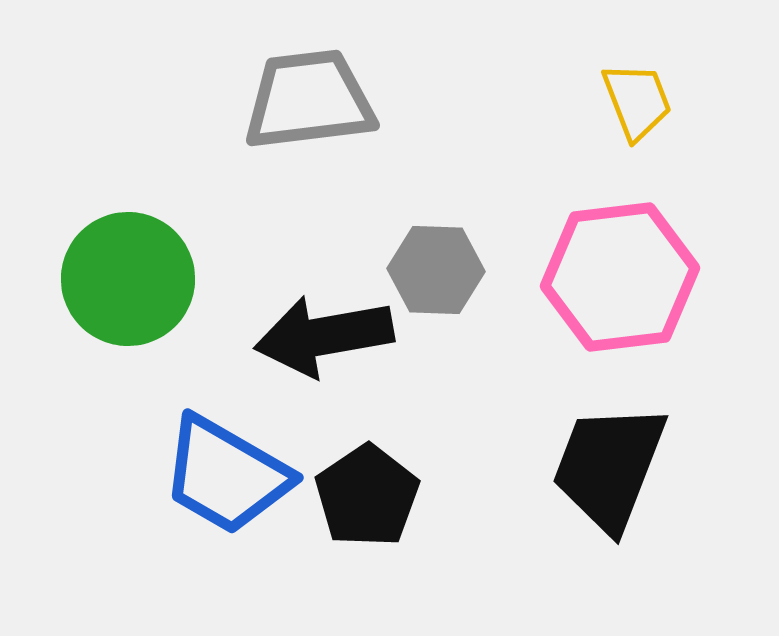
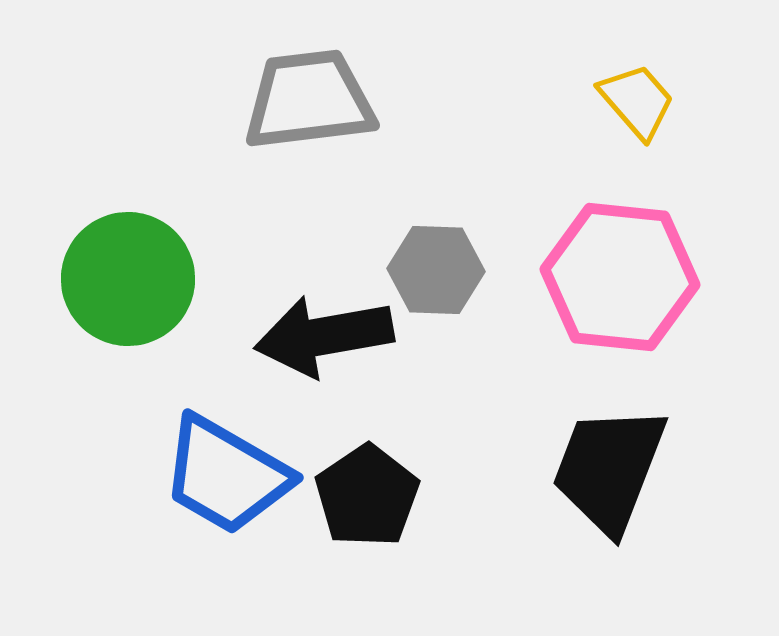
yellow trapezoid: rotated 20 degrees counterclockwise
pink hexagon: rotated 13 degrees clockwise
black trapezoid: moved 2 px down
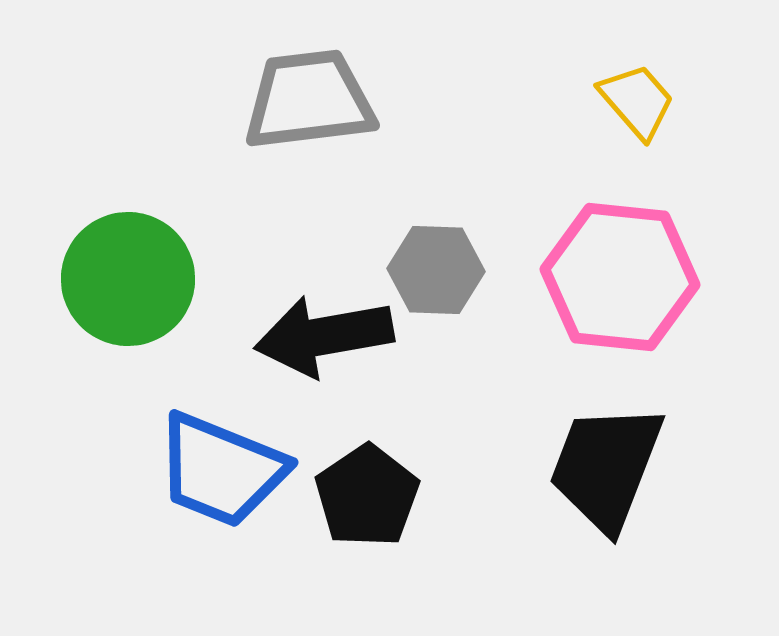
black trapezoid: moved 3 px left, 2 px up
blue trapezoid: moved 5 px left, 5 px up; rotated 8 degrees counterclockwise
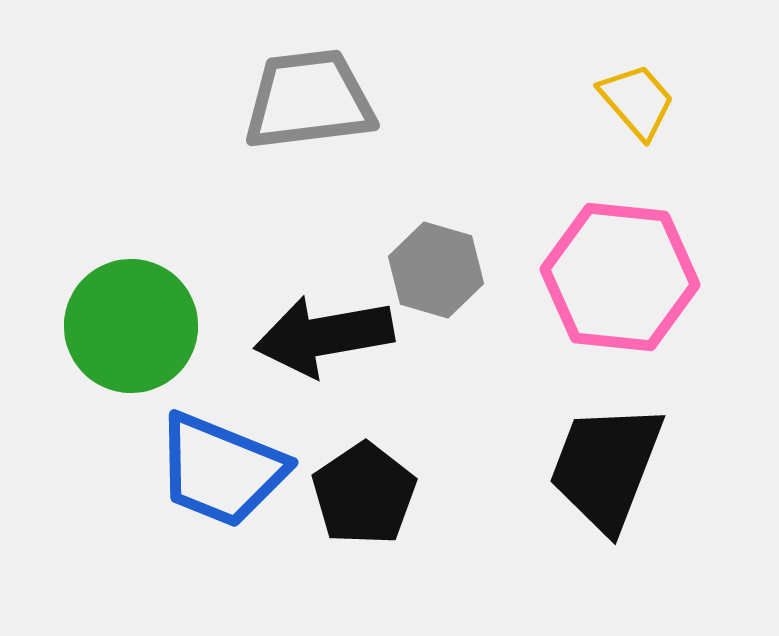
gray hexagon: rotated 14 degrees clockwise
green circle: moved 3 px right, 47 px down
black pentagon: moved 3 px left, 2 px up
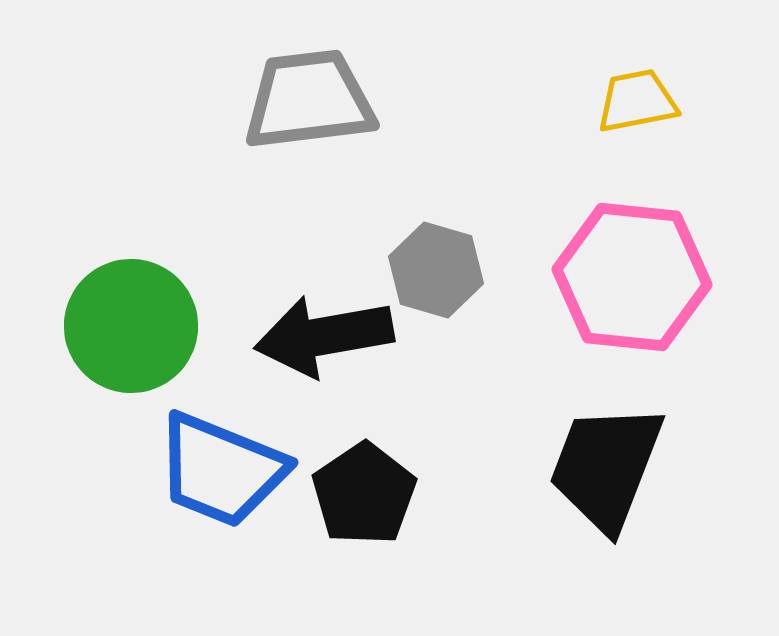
yellow trapezoid: rotated 60 degrees counterclockwise
pink hexagon: moved 12 px right
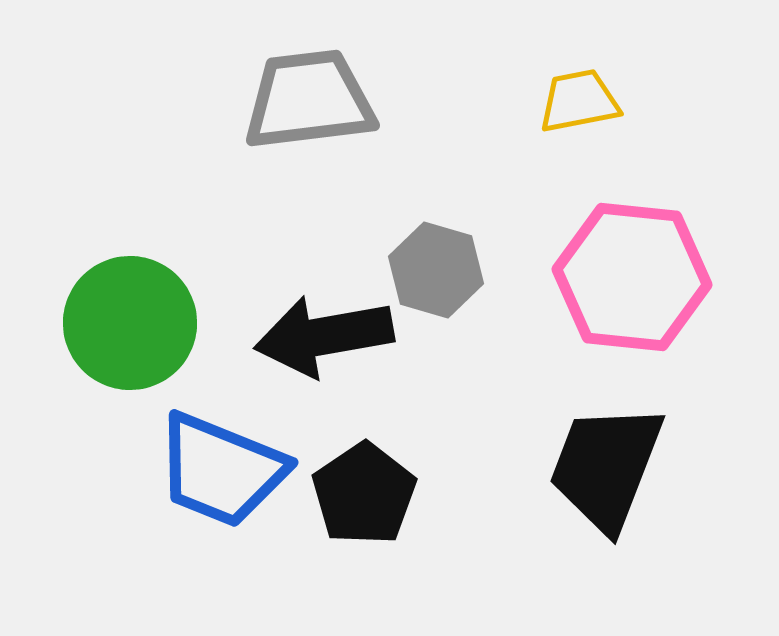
yellow trapezoid: moved 58 px left
green circle: moved 1 px left, 3 px up
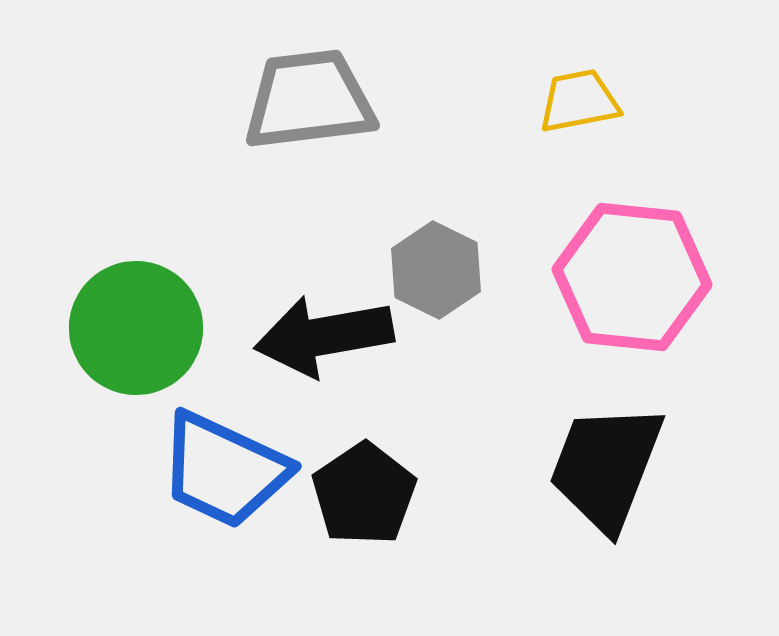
gray hexagon: rotated 10 degrees clockwise
green circle: moved 6 px right, 5 px down
blue trapezoid: moved 3 px right; rotated 3 degrees clockwise
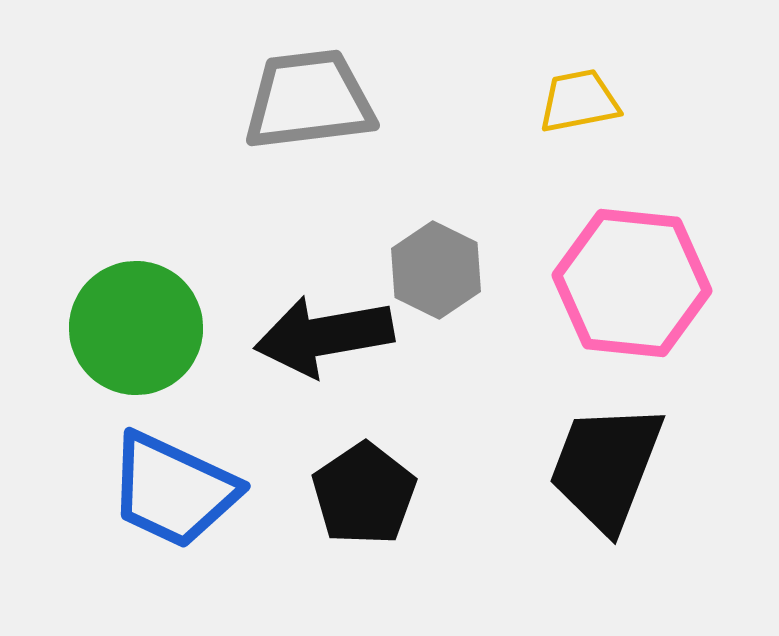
pink hexagon: moved 6 px down
blue trapezoid: moved 51 px left, 20 px down
